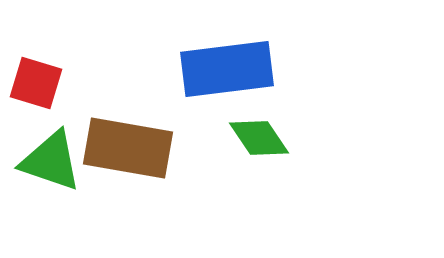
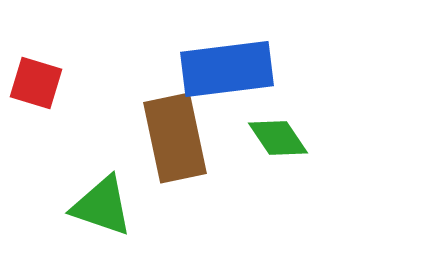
green diamond: moved 19 px right
brown rectangle: moved 47 px right, 10 px up; rotated 68 degrees clockwise
green triangle: moved 51 px right, 45 px down
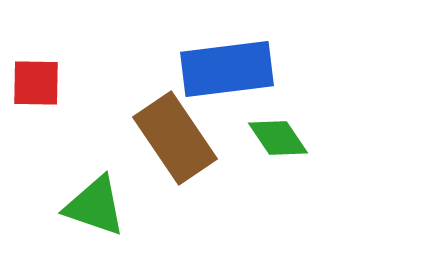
red square: rotated 16 degrees counterclockwise
brown rectangle: rotated 22 degrees counterclockwise
green triangle: moved 7 px left
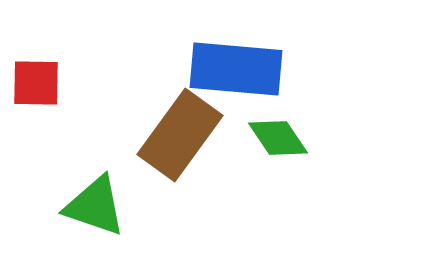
blue rectangle: moved 9 px right; rotated 12 degrees clockwise
brown rectangle: moved 5 px right, 3 px up; rotated 70 degrees clockwise
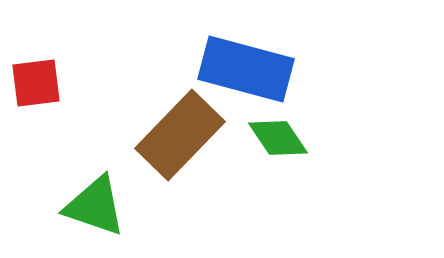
blue rectangle: moved 10 px right; rotated 10 degrees clockwise
red square: rotated 8 degrees counterclockwise
brown rectangle: rotated 8 degrees clockwise
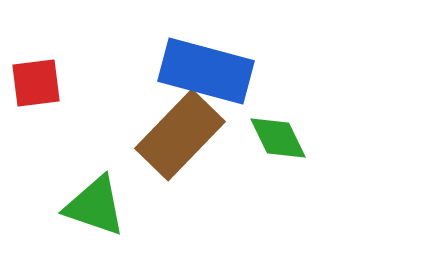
blue rectangle: moved 40 px left, 2 px down
green diamond: rotated 8 degrees clockwise
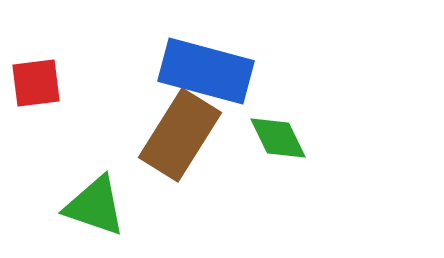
brown rectangle: rotated 12 degrees counterclockwise
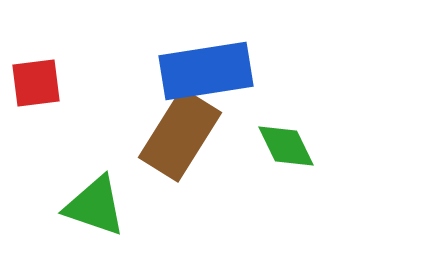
blue rectangle: rotated 24 degrees counterclockwise
green diamond: moved 8 px right, 8 px down
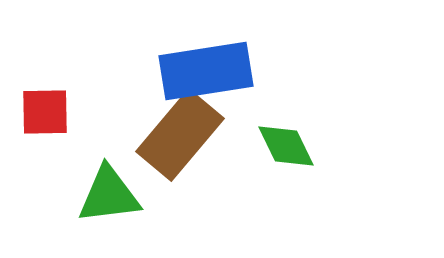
red square: moved 9 px right, 29 px down; rotated 6 degrees clockwise
brown rectangle: rotated 8 degrees clockwise
green triangle: moved 14 px right, 11 px up; rotated 26 degrees counterclockwise
